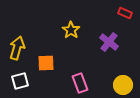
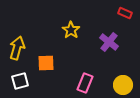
pink rectangle: moved 5 px right; rotated 42 degrees clockwise
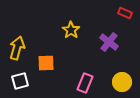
yellow circle: moved 1 px left, 3 px up
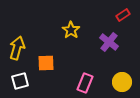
red rectangle: moved 2 px left, 2 px down; rotated 56 degrees counterclockwise
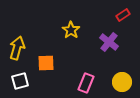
pink rectangle: moved 1 px right
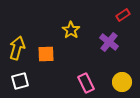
orange square: moved 9 px up
pink rectangle: rotated 48 degrees counterclockwise
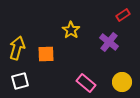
pink rectangle: rotated 24 degrees counterclockwise
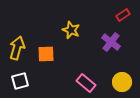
yellow star: rotated 12 degrees counterclockwise
purple cross: moved 2 px right
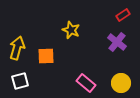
purple cross: moved 6 px right
orange square: moved 2 px down
yellow circle: moved 1 px left, 1 px down
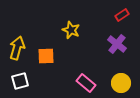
red rectangle: moved 1 px left
purple cross: moved 2 px down
